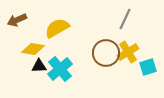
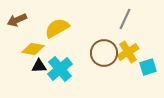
brown circle: moved 2 px left
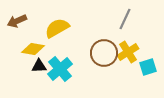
brown arrow: moved 1 px down
